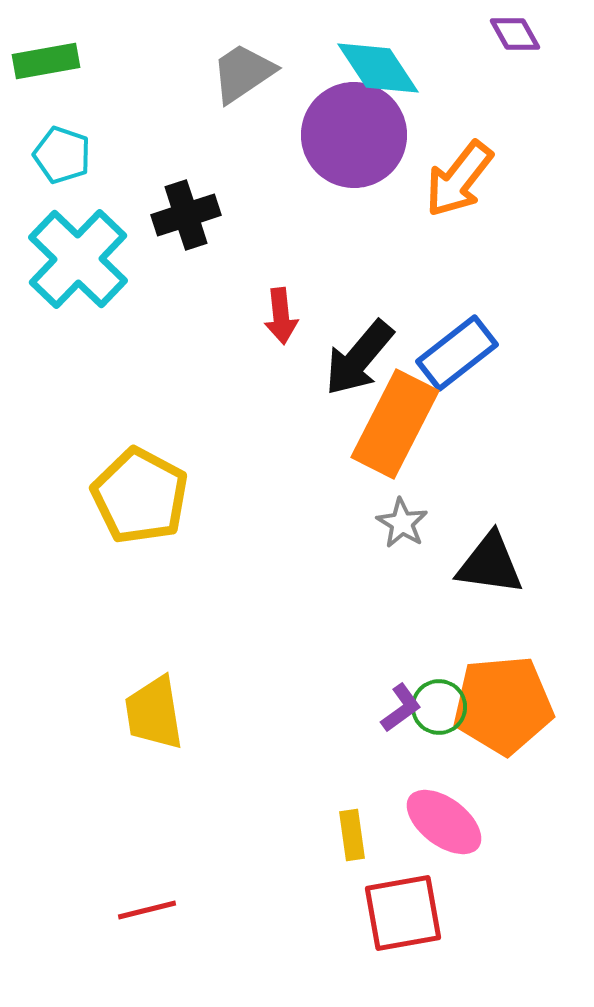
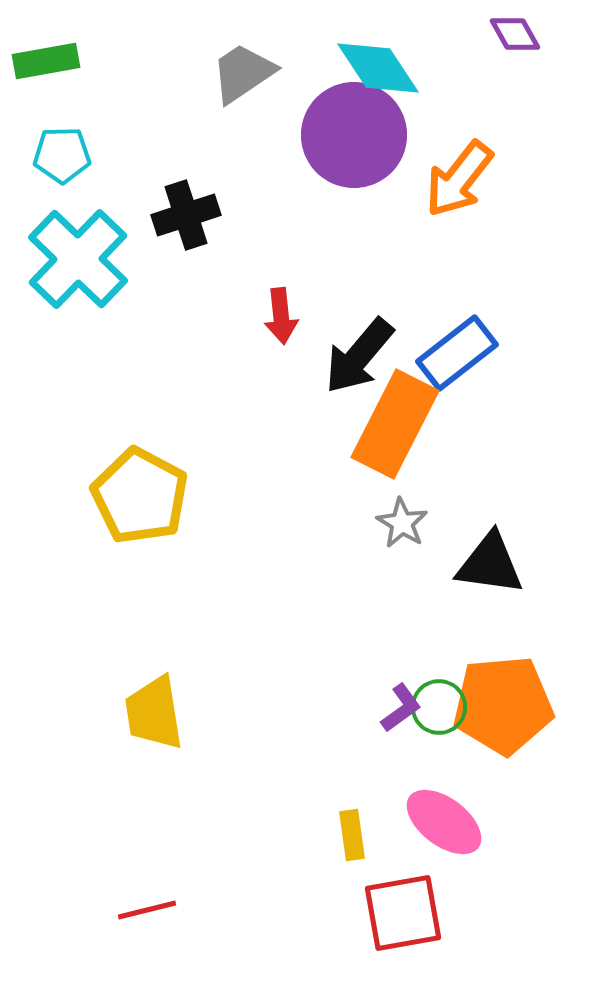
cyan pentagon: rotated 20 degrees counterclockwise
black arrow: moved 2 px up
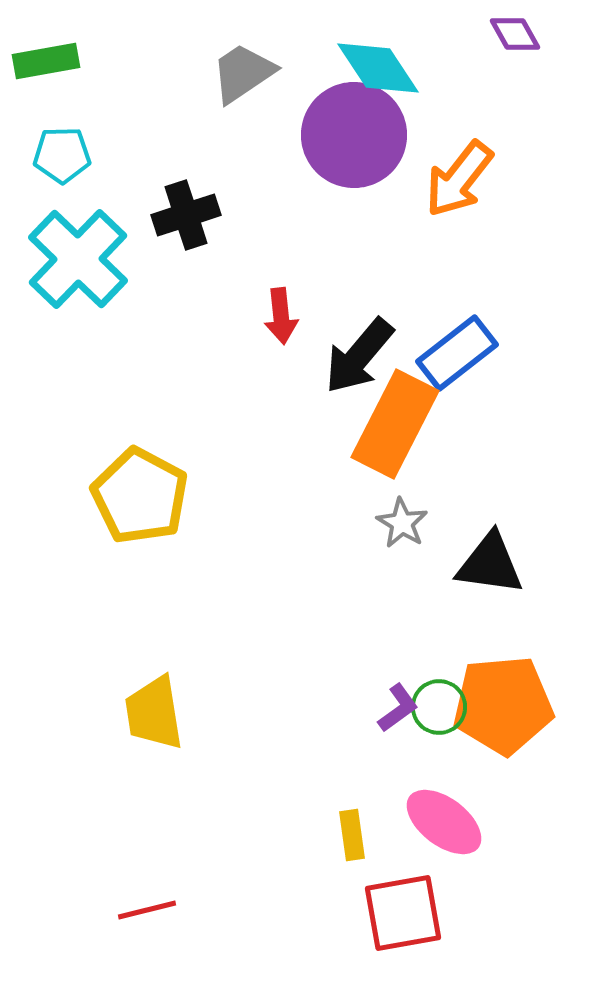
purple L-shape: moved 3 px left
